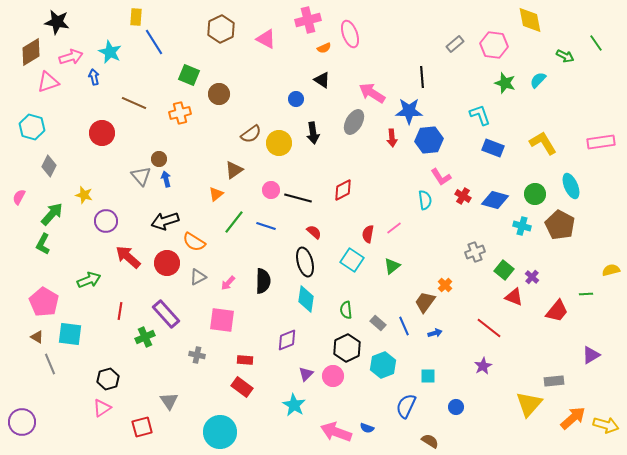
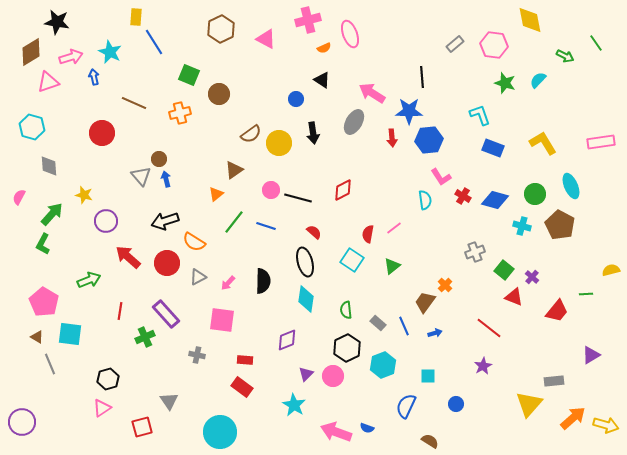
gray diamond at (49, 166): rotated 30 degrees counterclockwise
blue circle at (456, 407): moved 3 px up
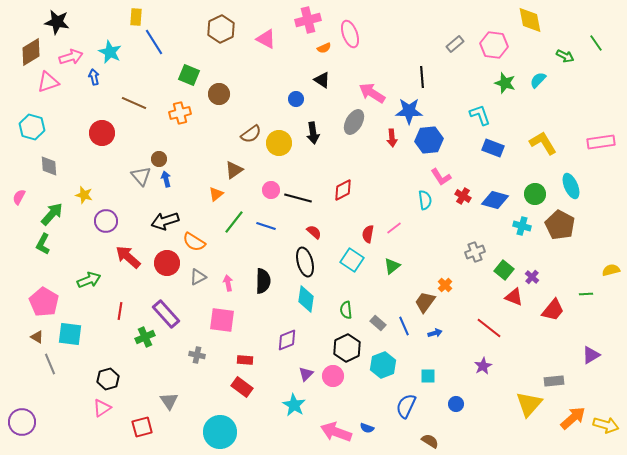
pink arrow at (228, 283): rotated 126 degrees clockwise
red trapezoid at (557, 311): moved 4 px left, 1 px up
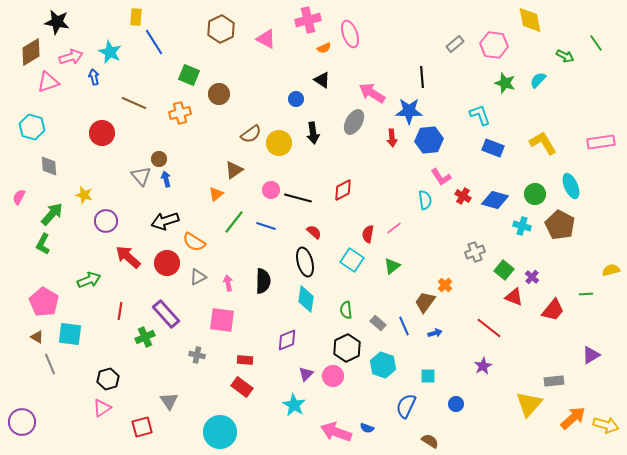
cyan hexagon at (383, 365): rotated 20 degrees counterclockwise
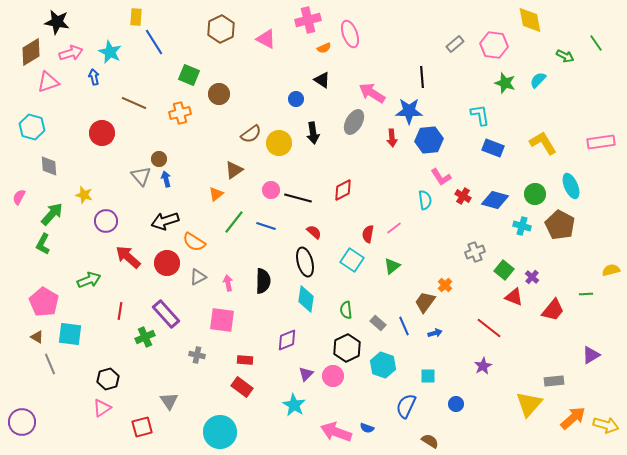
pink arrow at (71, 57): moved 4 px up
cyan L-shape at (480, 115): rotated 10 degrees clockwise
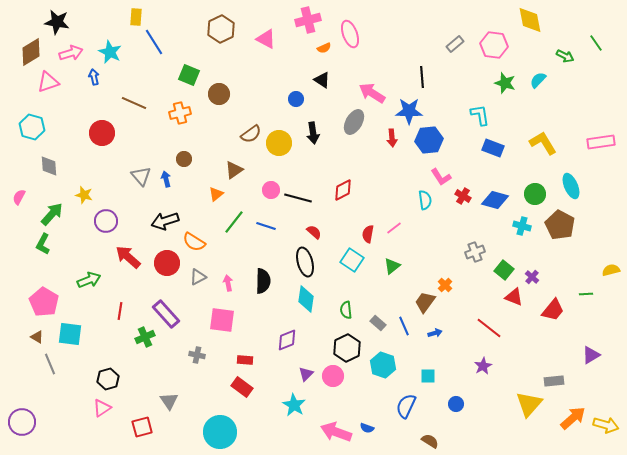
brown circle at (159, 159): moved 25 px right
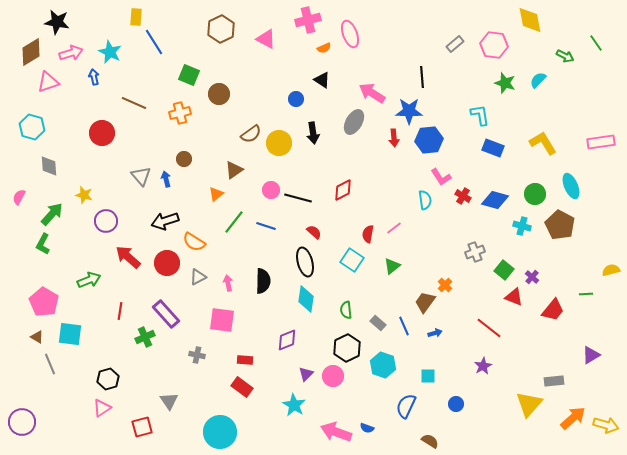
red arrow at (392, 138): moved 2 px right
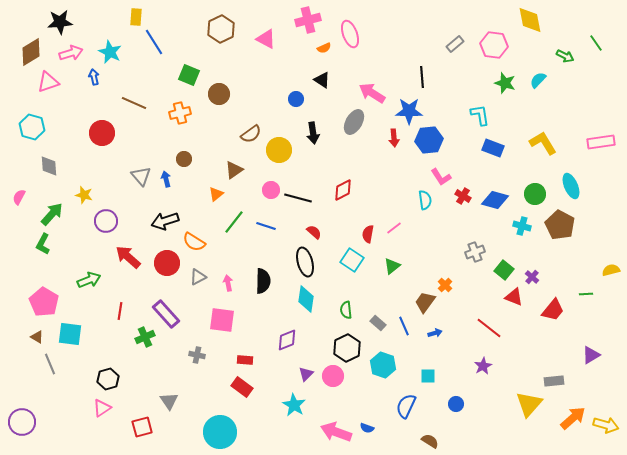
black star at (57, 22): moved 3 px right; rotated 15 degrees counterclockwise
yellow circle at (279, 143): moved 7 px down
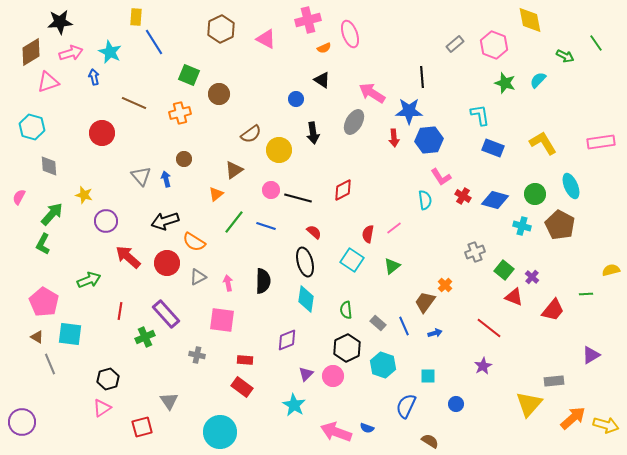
pink hexagon at (494, 45): rotated 12 degrees clockwise
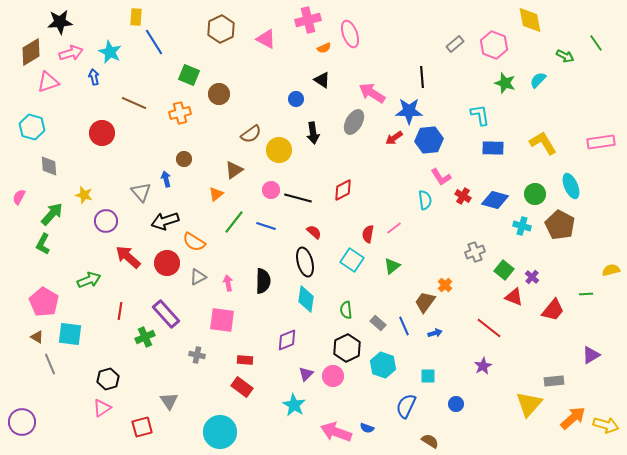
red arrow at (394, 138): rotated 60 degrees clockwise
blue rectangle at (493, 148): rotated 20 degrees counterclockwise
gray triangle at (141, 176): moved 16 px down
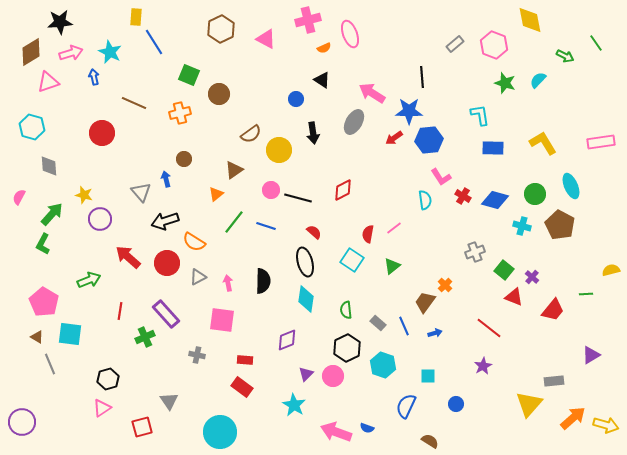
purple circle at (106, 221): moved 6 px left, 2 px up
